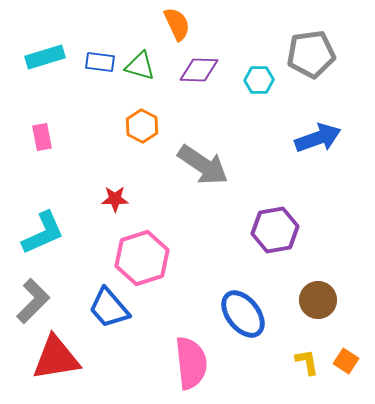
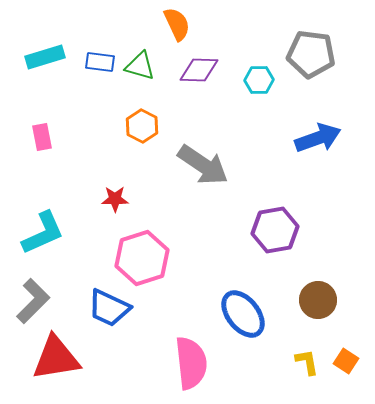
gray pentagon: rotated 15 degrees clockwise
blue trapezoid: rotated 24 degrees counterclockwise
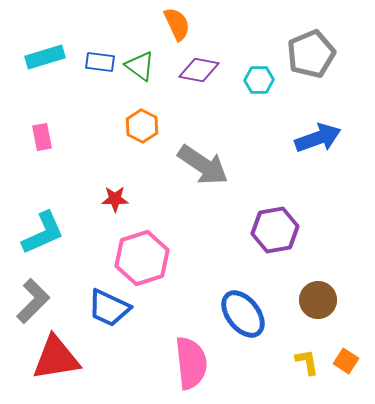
gray pentagon: rotated 30 degrees counterclockwise
green triangle: rotated 20 degrees clockwise
purple diamond: rotated 9 degrees clockwise
